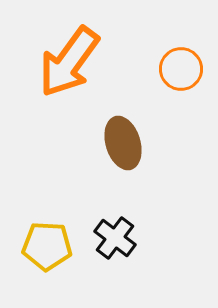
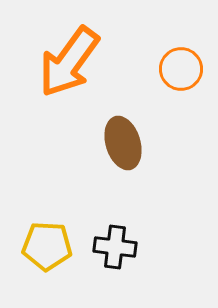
black cross: moved 9 px down; rotated 30 degrees counterclockwise
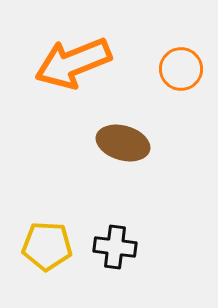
orange arrow: moved 4 px right, 1 px down; rotated 32 degrees clockwise
brown ellipse: rotated 57 degrees counterclockwise
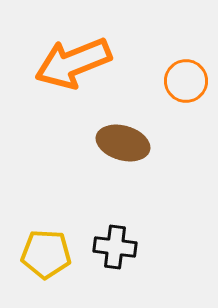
orange circle: moved 5 px right, 12 px down
yellow pentagon: moved 1 px left, 8 px down
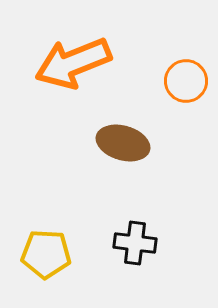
black cross: moved 20 px right, 4 px up
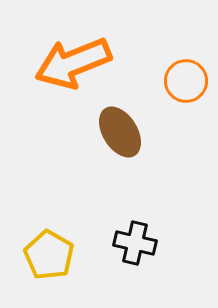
brown ellipse: moved 3 px left, 11 px up; rotated 42 degrees clockwise
black cross: rotated 6 degrees clockwise
yellow pentagon: moved 3 px right, 1 px down; rotated 27 degrees clockwise
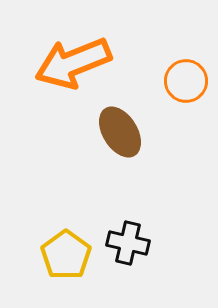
black cross: moved 7 px left
yellow pentagon: moved 17 px right; rotated 6 degrees clockwise
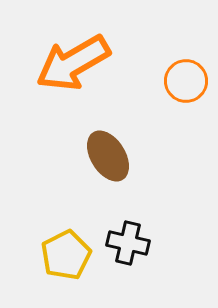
orange arrow: rotated 8 degrees counterclockwise
brown ellipse: moved 12 px left, 24 px down
yellow pentagon: rotated 9 degrees clockwise
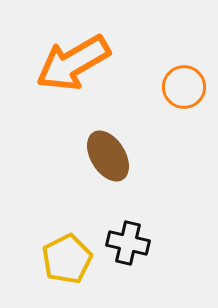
orange circle: moved 2 px left, 6 px down
yellow pentagon: moved 1 px right, 4 px down
